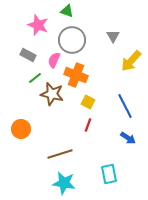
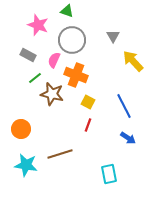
yellow arrow: moved 2 px right; rotated 95 degrees clockwise
blue line: moved 1 px left
cyan star: moved 38 px left, 18 px up
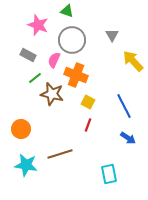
gray triangle: moved 1 px left, 1 px up
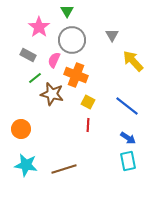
green triangle: rotated 40 degrees clockwise
pink star: moved 1 px right, 2 px down; rotated 15 degrees clockwise
blue line: moved 3 px right; rotated 25 degrees counterclockwise
red line: rotated 16 degrees counterclockwise
brown line: moved 4 px right, 15 px down
cyan rectangle: moved 19 px right, 13 px up
